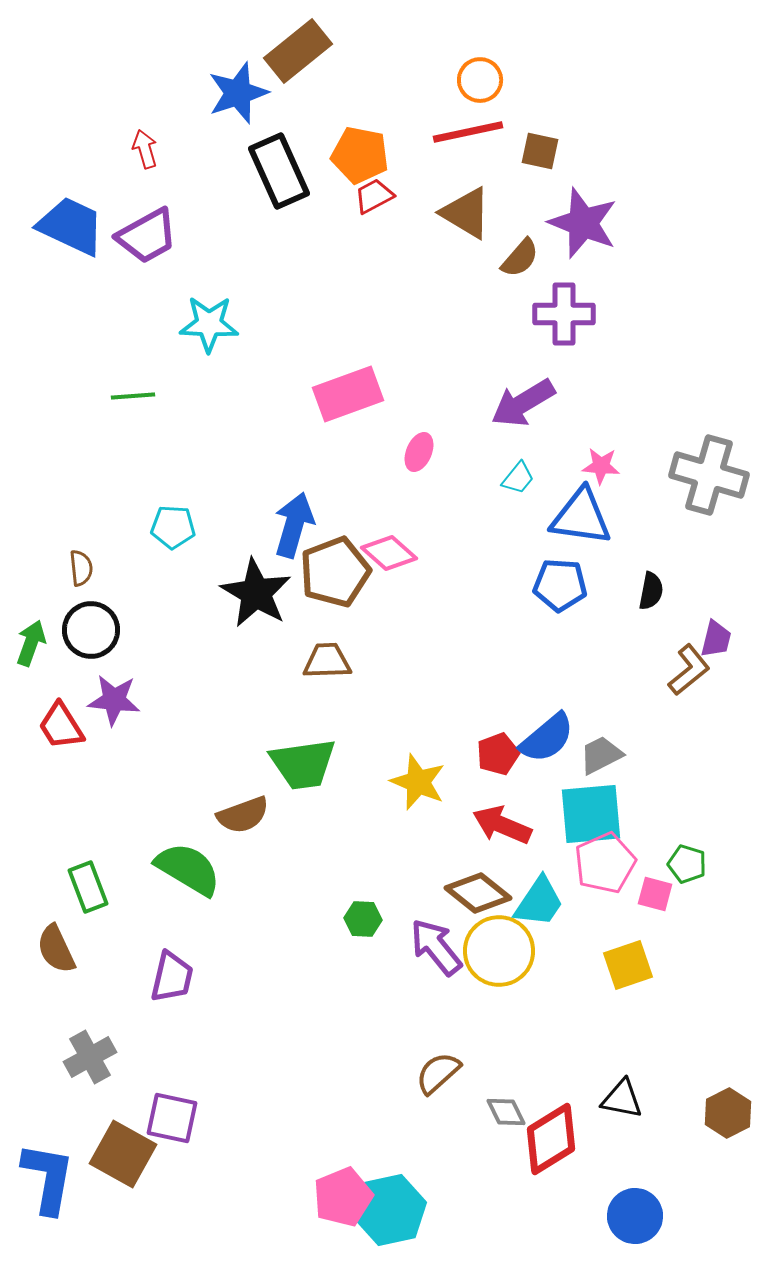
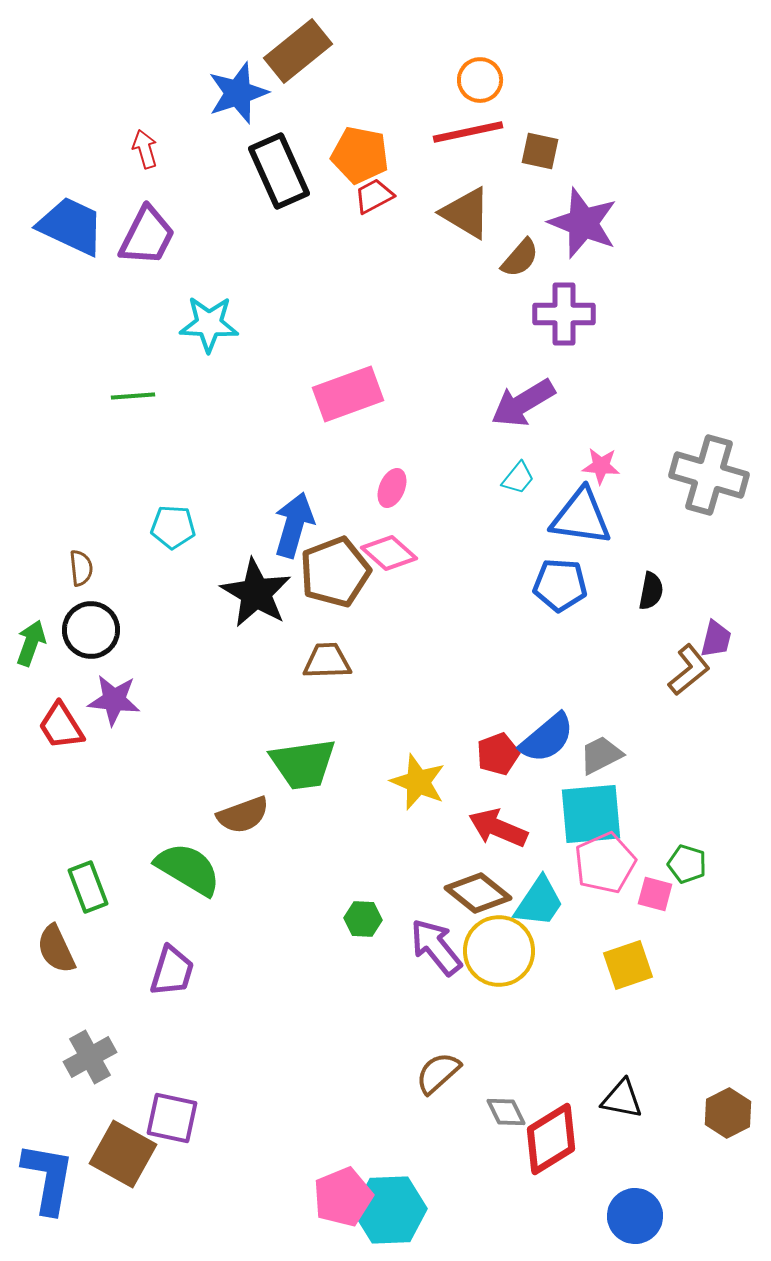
purple trapezoid at (147, 236): rotated 34 degrees counterclockwise
pink ellipse at (419, 452): moved 27 px left, 36 px down
red arrow at (502, 825): moved 4 px left, 3 px down
purple trapezoid at (172, 977): moved 6 px up; rotated 4 degrees clockwise
cyan hexagon at (390, 1210): rotated 10 degrees clockwise
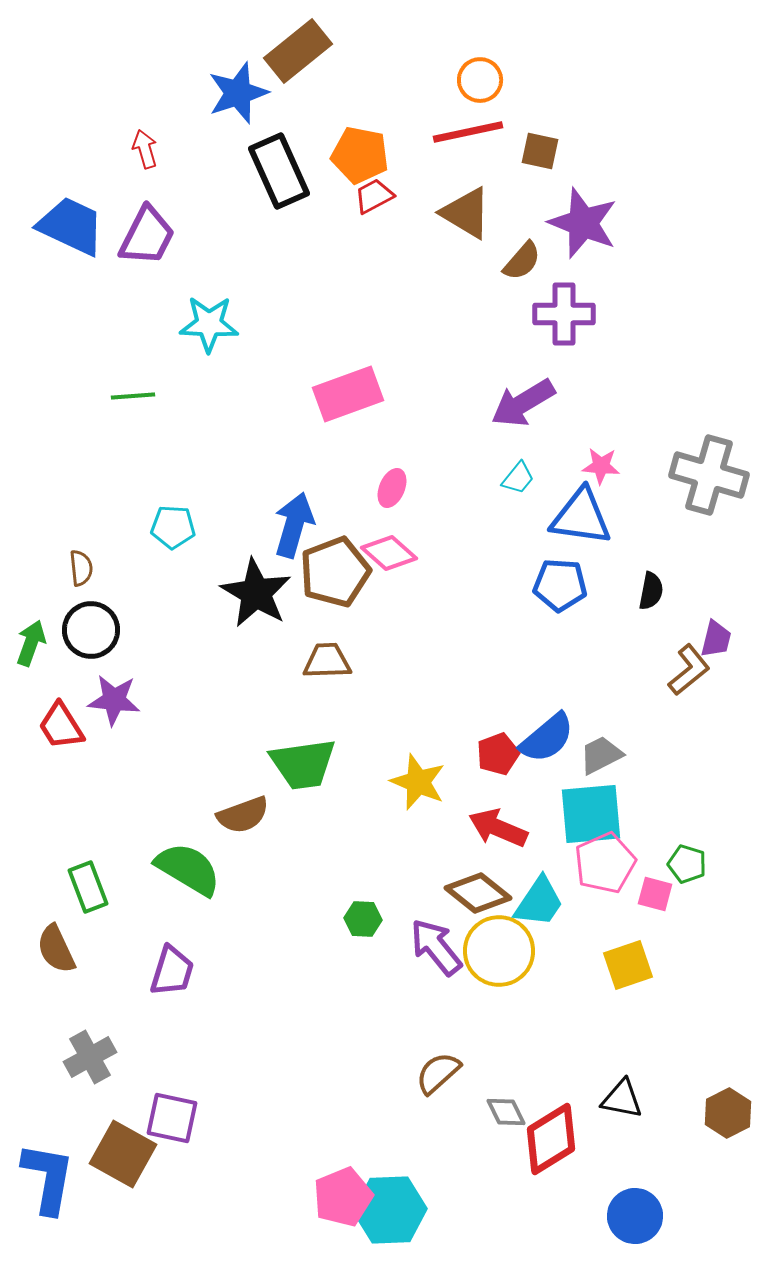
brown semicircle at (520, 258): moved 2 px right, 3 px down
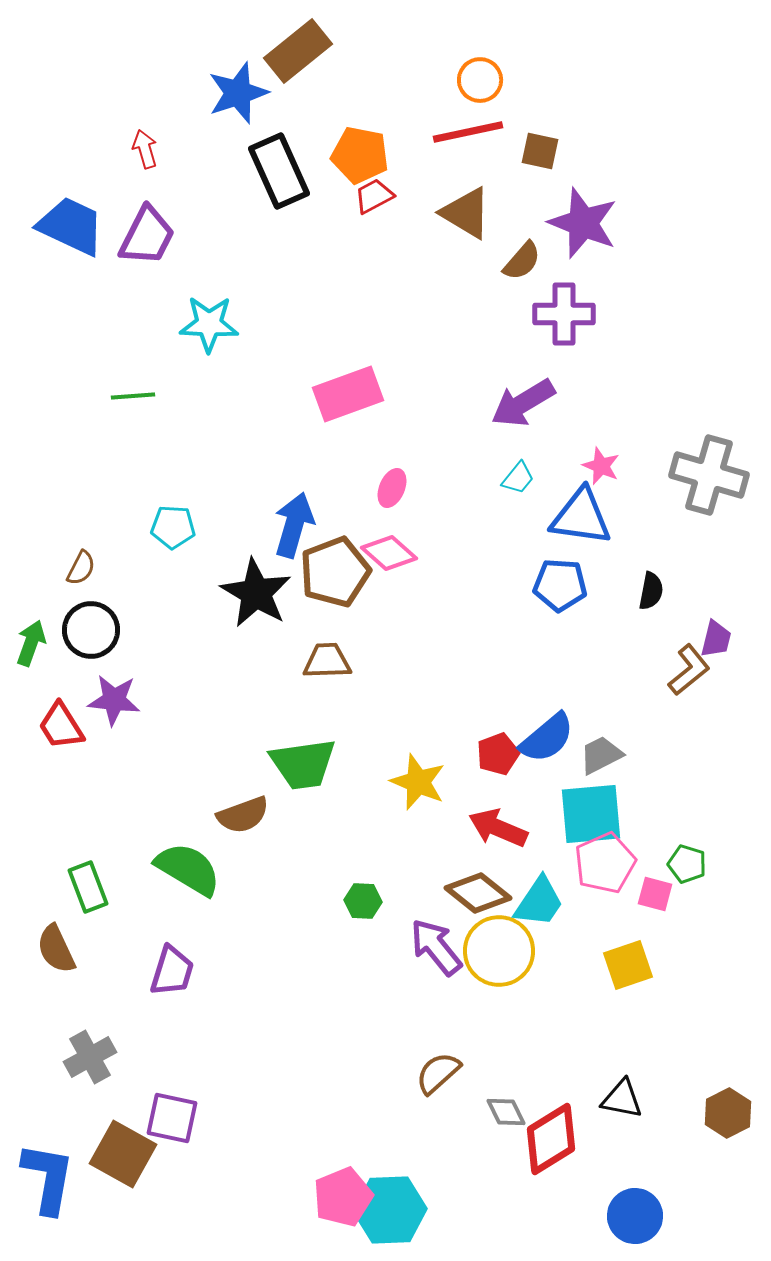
pink star at (601, 466): rotated 18 degrees clockwise
brown semicircle at (81, 568): rotated 33 degrees clockwise
green hexagon at (363, 919): moved 18 px up
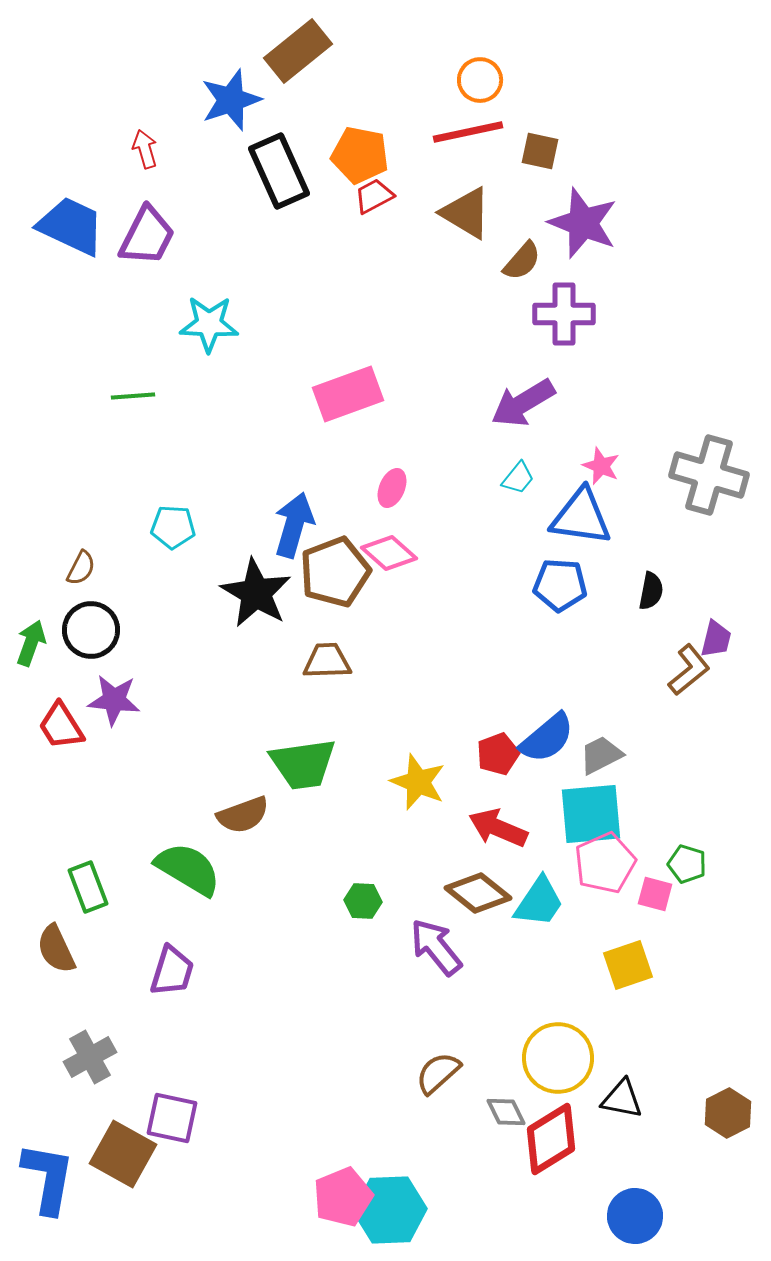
blue star at (238, 93): moved 7 px left, 7 px down
yellow circle at (499, 951): moved 59 px right, 107 px down
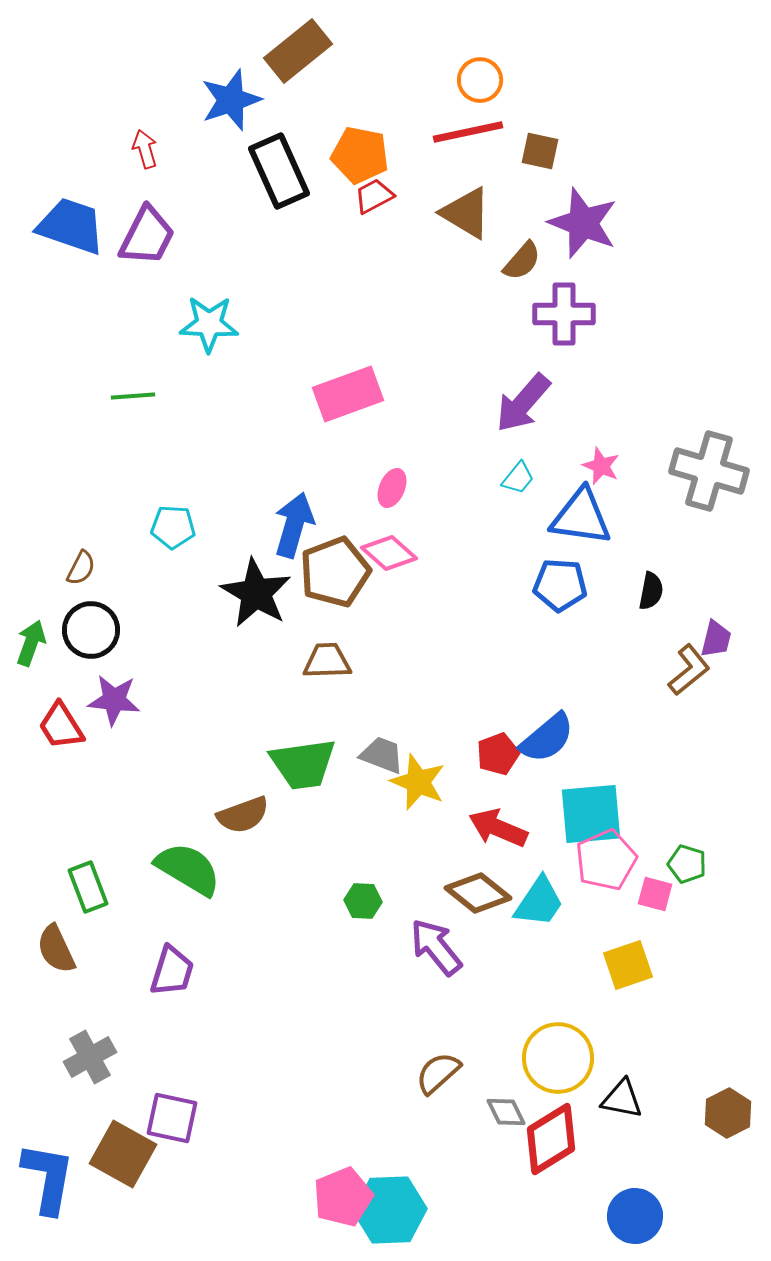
blue trapezoid at (71, 226): rotated 6 degrees counterclockwise
purple arrow at (523, 403): rotated 18 degrees counterclockwise
gray cross at (709, 475): moved 4 px up
gray trapezoid at (601, 755): moved 219 px left; rotated 48 degrees clockwise
pink pentagon at (605, 863): moved 1 px right, 3 px up
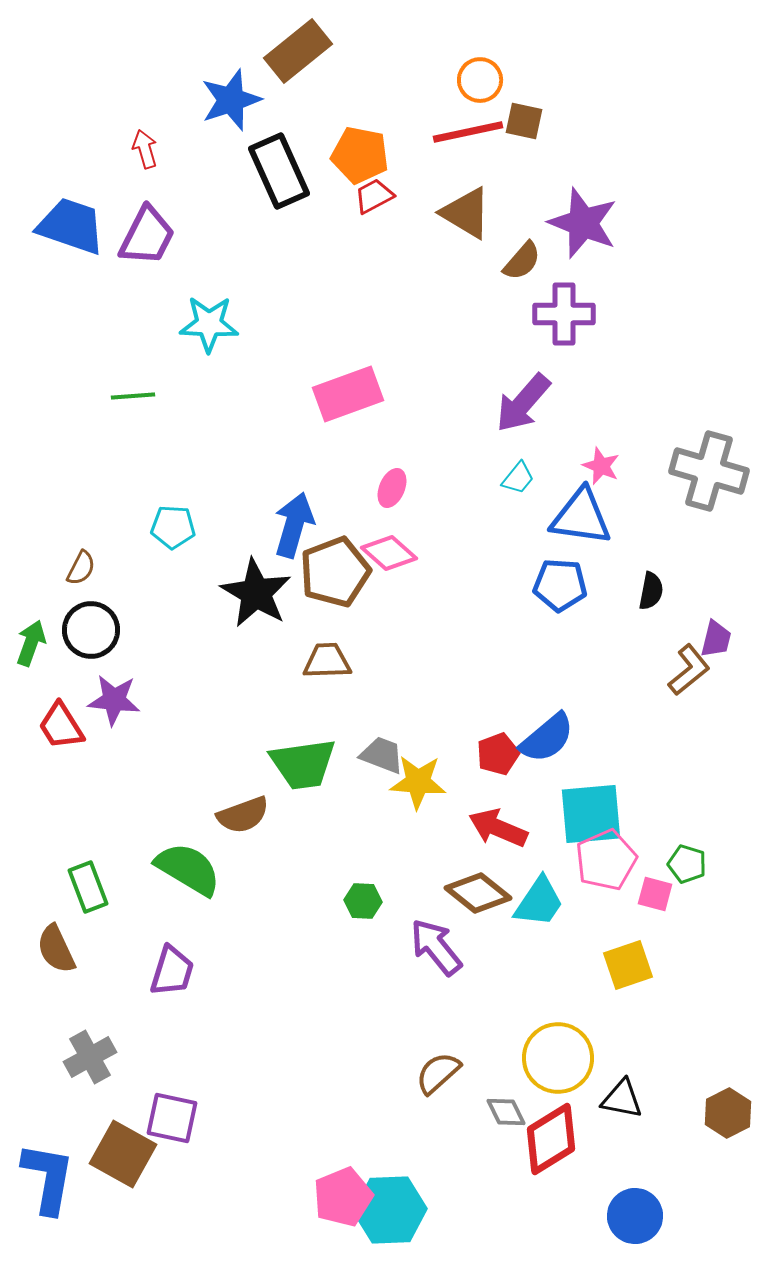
brown square at (540, 151): moved 16 px left, 30 px up
yellow star at (418, 782): rotated 18 degrees counterclockwise
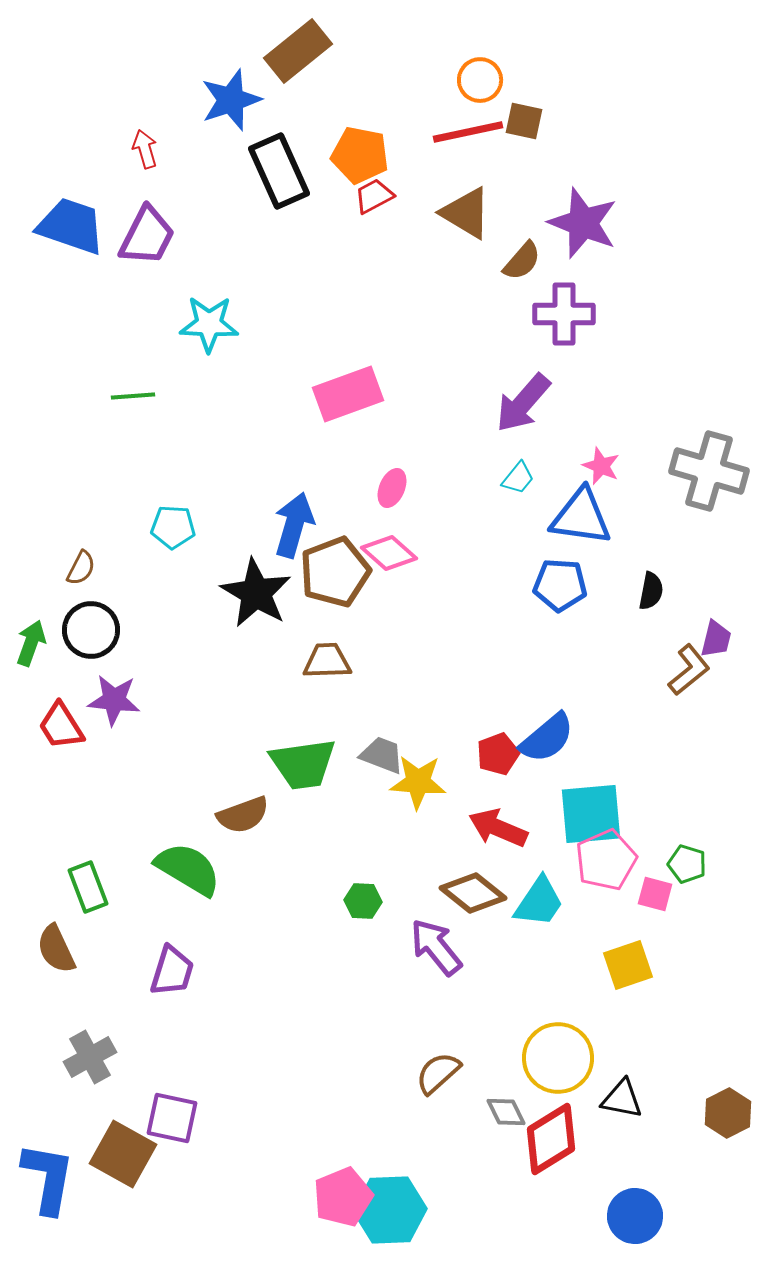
brown diamond at (478, 893): moved 5 px left
